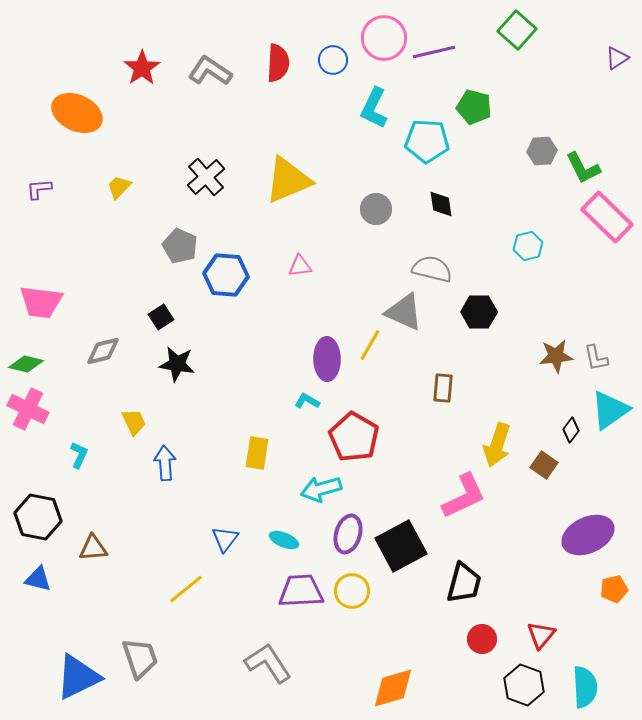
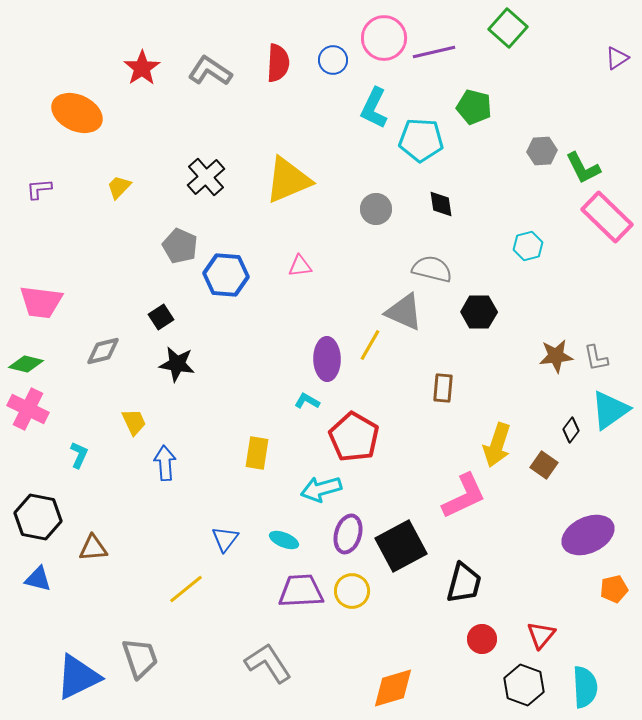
green square at (517, 30): moved 9 px left, 2 px up
cyan pentagon at (427, 141): moved 6 px left, 1 px up
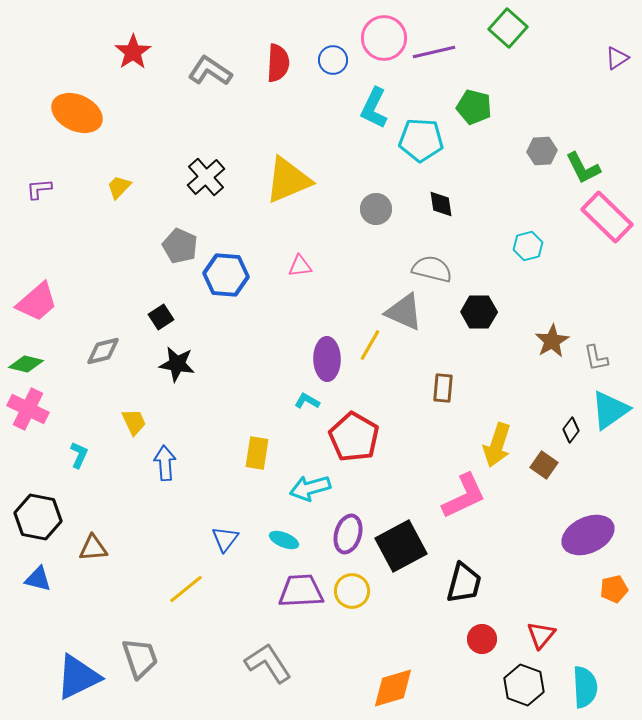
red star at (142, 68): moved 9 px left, 16 px up
pink trapezoid at (41, 302): moved 4 px left; rotated 48 degrees counterclockwise
brown star at (556, 356): moved 4 px left, 15 px up; rotated 24 degrees counterclockwise
cyan arrow at (321, 489): moved 11 px left, 1 px up
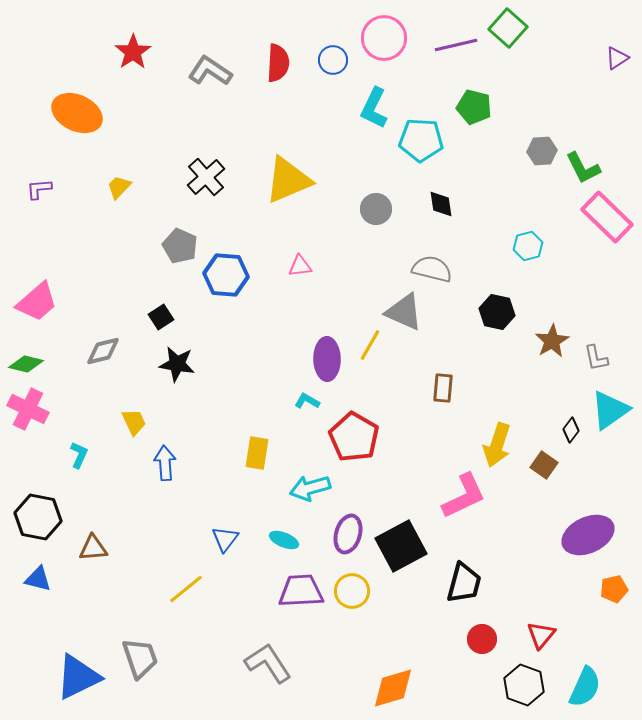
purple line at (434, 52): moved 22 px right, 7 px up
black hexagon at (479, 312): moved 18 px right; rotated 12 degrees clockwise
cyan semicircle at (585, 687): rotated 27 degrees clockwise
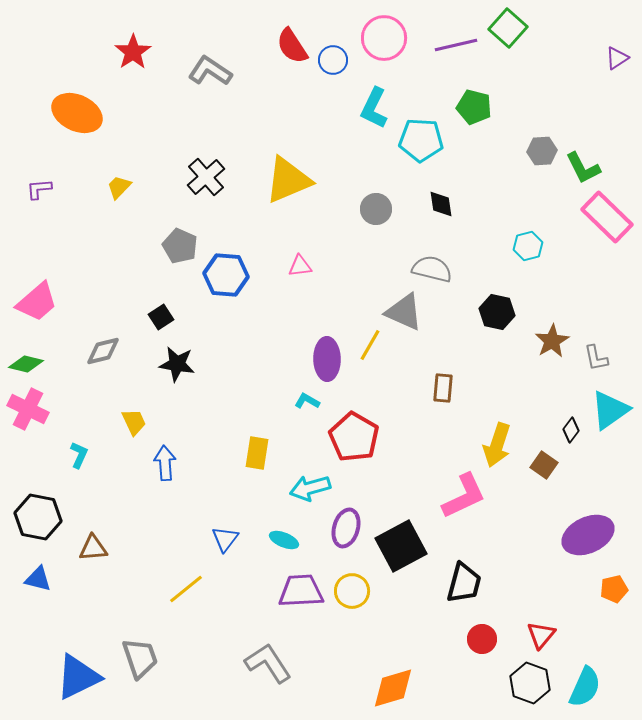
red semicircle at (278, 63): moved 14 px right, 17 px up; rotated 144 degrees clockwise
purple ellipse at (348, 534): moved 2 px left, 6 px up
black hexagon at (524, 685): moved 6 px right, 2 px up
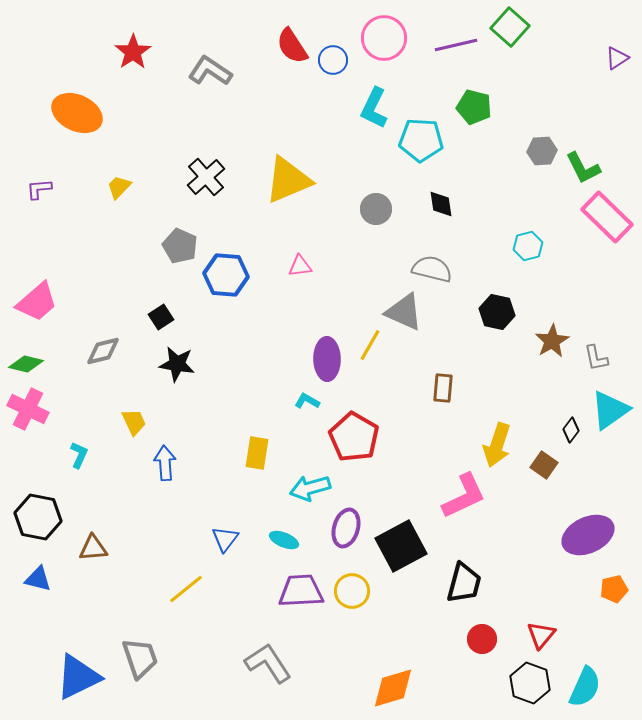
green square at (508, 28): moved 2 px right, 1 px up
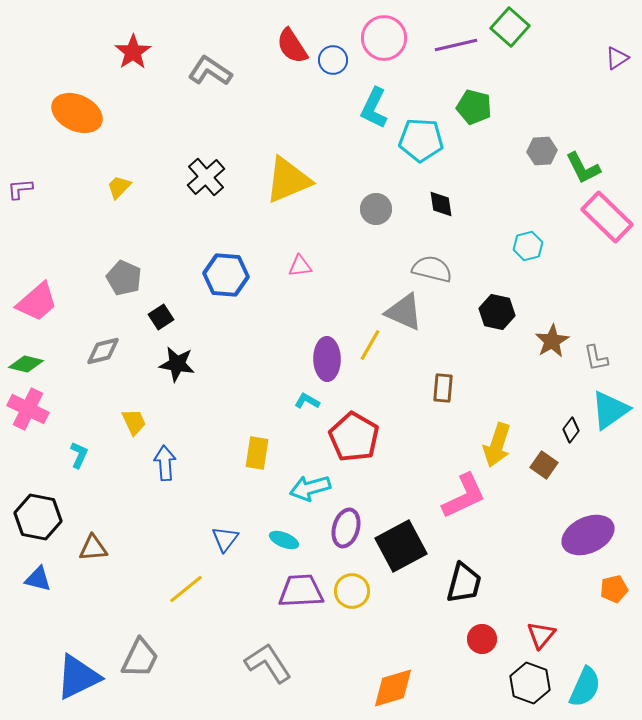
purple L-shape at (39, 189): moved 19 px left
gray pentagon at (180, 246): moved 56 px left, 32 px down
gray trapezoid at (140, 658): rotated 45 degrees clockwise
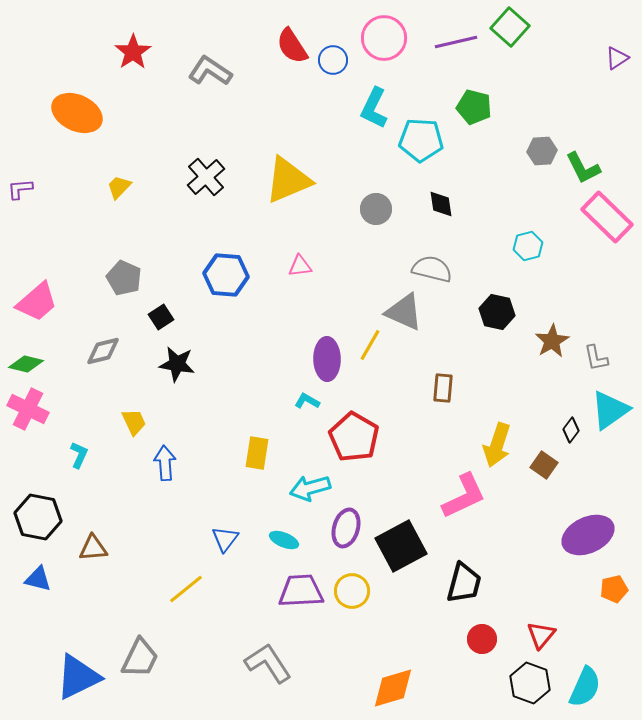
purple line at (456, 45): moved 3 px up
